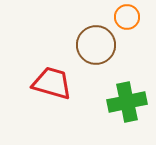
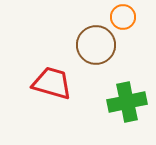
orange circle: moved 4 px left
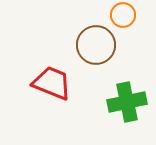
orange circle: moved 2 px up
red trapezoid: rotated 6 degrees clockwise
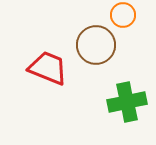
red trapezoid: moved 4 px left, 15 px up
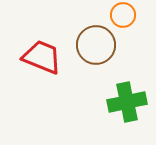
red trapezoid: moved 6 px left, 11 px up
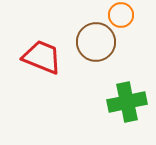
orange circle: moved 2 px left
brown circle: moved 3 px up
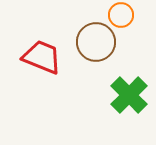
green cross: moved 2 px right, 7 px up; rotated 33 degrees counterclockwise
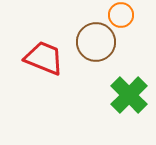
red trapezoid: moved 2 px right, 1 px down
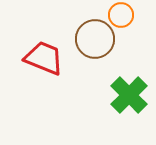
brown circle: moved 1 px left, 3 px up
